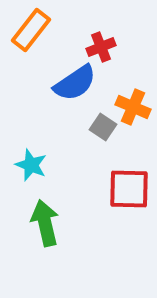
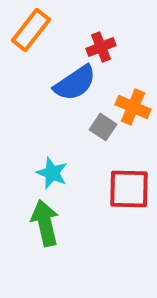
cyan star: moved 21 px right, 8 px down
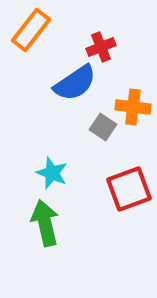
orange cross: rotated 16 degrees counterclockwise
red square: rotated 21 degrees counterclockwise
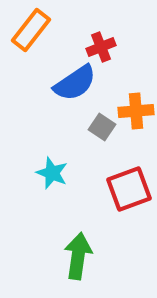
orange cross: moved 3 px right, 4 px down; rotated 12 degrees counterclockwise
gray square: moved 1 px left
green arrow: moved 33 px right, 33 px down; rotated 21 degrees clockwise
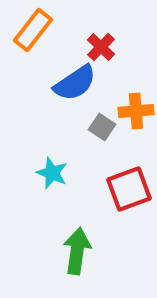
orange rectangle: moved 2 px right
red cross: rotated 24 degrees counterclockwise
green arrow: moved 1 px left, 5 px up
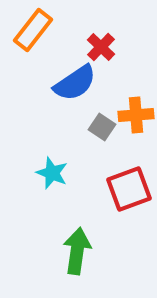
orange cross: moved 4 px down
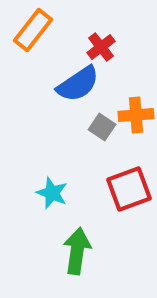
red cross: rotated 8 degrees clockwise
blue semicircle: moved 3 px right, 1 px down
cyan star: moved 20 px down
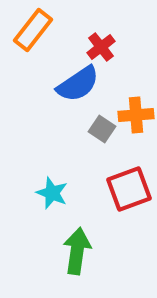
gray square: moved 2 px down
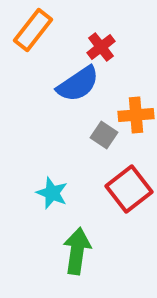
gray square: moved 2 px right, 6 px down
red square: rotated 18 degrees counterclockwise
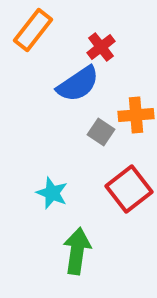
gray square: moved 3 px left, 3 px up
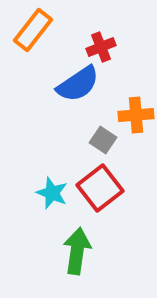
red cross: rotated 16 degrees clockwise
gray square: moved 2 px right, 8 px down
red square: moved 29 px left, 1 px up
